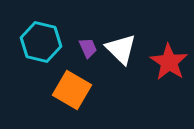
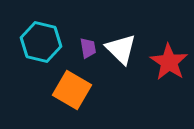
purple trapezoid: rotated 15 degrees clockwise
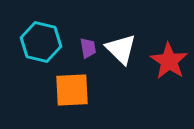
red star: moved 1 px up
orange square: rotated 33 degrees counterclockwise
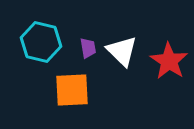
white triangle: moved 1 px right, 2 px down
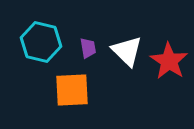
white triangle: moved 5 px right
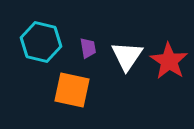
white triangle: moved 5 px down; rotated 20 degrees clockwise
orange square: rotated 15 degrees clockwise
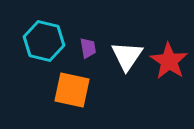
cyan hexagon: moved 3 px right, 1 px up
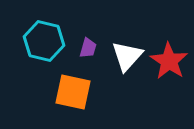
purple trapezoid: rotated 25 degrees clockwise
white triangle: rotated 8 degrees clockwise
orange square: moved 1 px right, 2 px down
